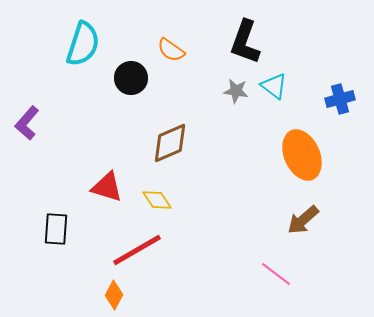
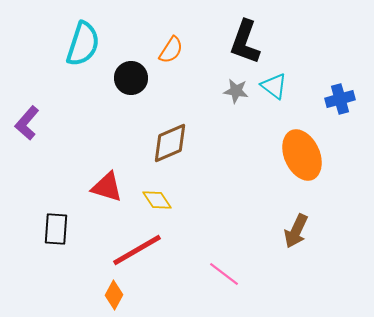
orange semicircle: rotated 92 degrees counterclockwise
brown arrow: moved 7 px left, 11 px down; rotated 24 degrees counterclockwise
pink line: moved 52 px left
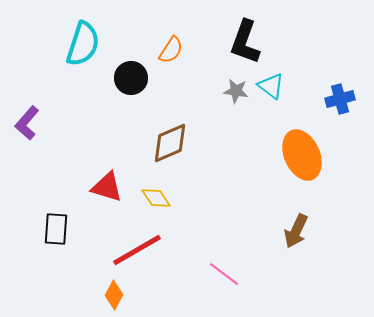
cyan triangle: moved 3 px left
yellow diamond: moved 1 px left, 2 px up
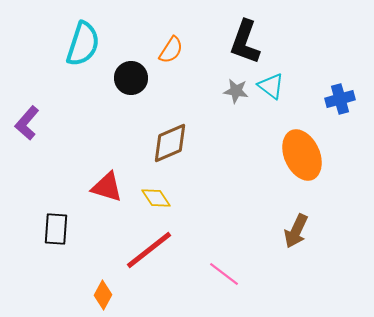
red line: moved 12 px right; rotated 8 degrees counterclockwise
orange diamond: moved 11 px left
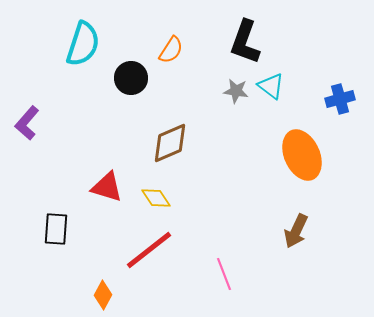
pink line: rotated 32 degrees clockwise
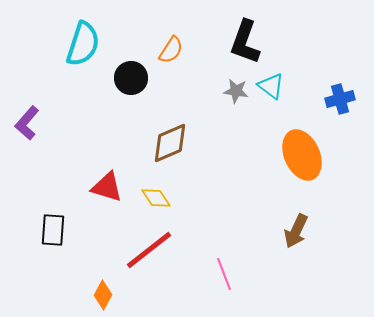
black rectangle: moved 3 px left, 1 px down
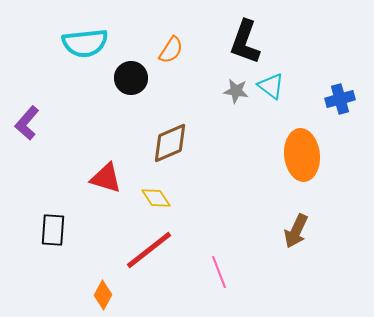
cyan semicircle: moved 2 px right, 1 px up; rotated 66 degrees clockwise
orange ellipse: rotated 18 degrees clockwise
red triangle: moved 1 px left, 9 px up
pink line: moved 5 px left, 2 px up
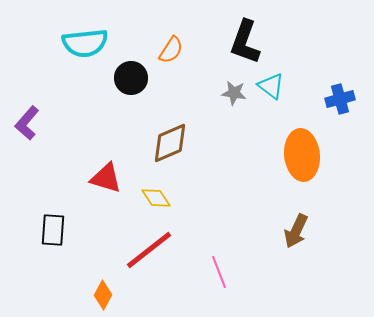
gray star: moved 2 px left, 2 px down
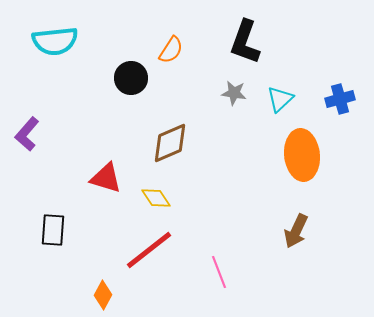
cyan semicircle: moved 30 px left, 2 px up
cyan triangle: moved 9 px right, 13 px down; rotated 40 degrees clockwise
purple L-shape: moved 11 px down
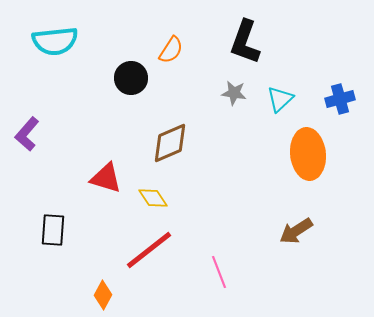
orange ellipse: moved 6 px right, 1 px up
yellow diamond: moved 3 px left
brown arrow: rotated 32 degrees clockwise
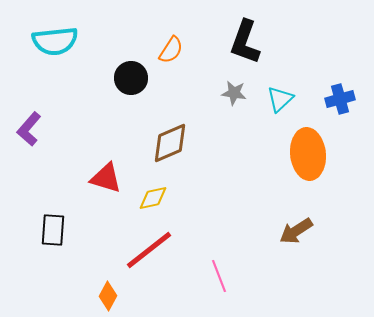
purple L-shape: moved 2 px right, 5 px up
yellow diamond: rotated 68 degrees counterclockwise
pink line: moved 4 px down
orange diamond: moved 5 px right, 1 px down
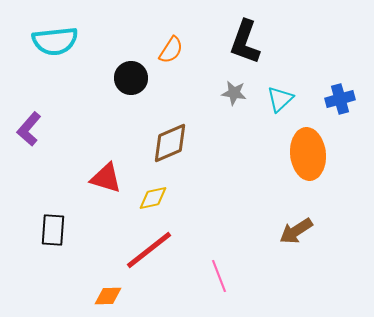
orange diamond: rotated 60 degrees clockwise
